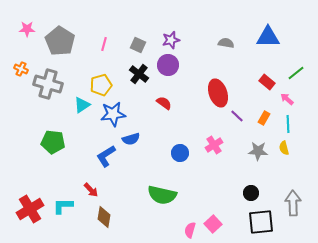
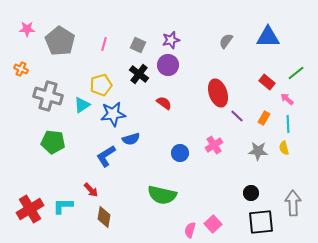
gray semicircle: moved 2 px up; rotated 63 degrees counterclockwise
gray cross: moved 12 px down
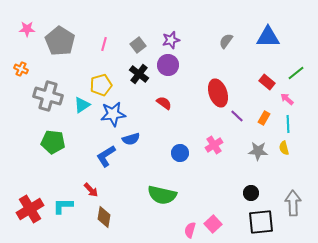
gray square: rotated 28 degrees clockwise
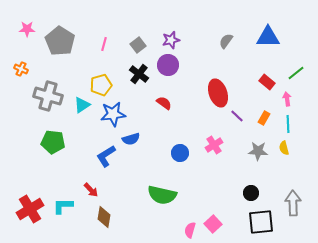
pink arrow: rotated 40 degrees clockwise
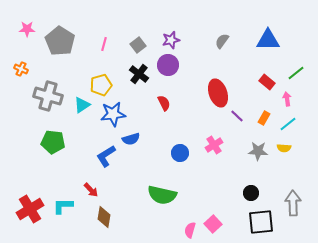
blue triangle: moved 3 px down
gray semicircle: moved 4 px left
red semicircle: rotated 28 degrees clockwise
cyan line: rotated 54 degrees clockwise
yellow semicircle: rotated 72 degrees counterclockwise
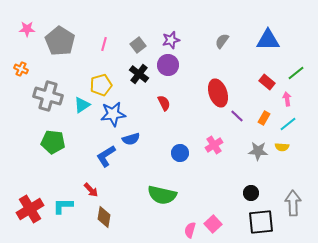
yellow semicircle: moved 2 px left, 1 px up
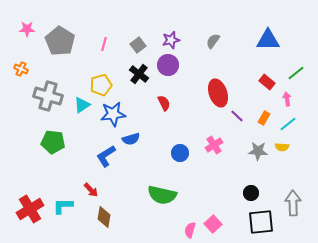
gray semicircle: moved 9 px left
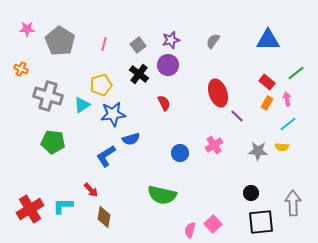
orange rectangle: moved 3 px right, 15 px up
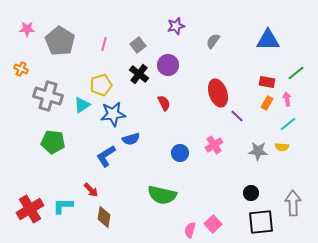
purple star: moved 5 px right, 14 px up
red rectangle: rotated 28 degrees counterclockwise
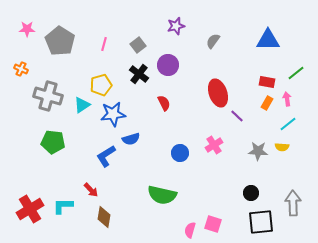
pink square: rotated 30 degrees counterclockwise
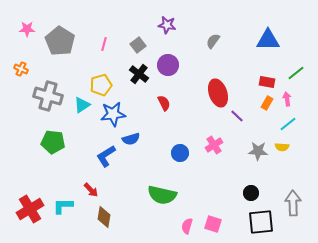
purple star: moved 9 px left, 1 px up; rotated 24 degrees clockwise
pink semicircle: moved 3 px left, 4 px up
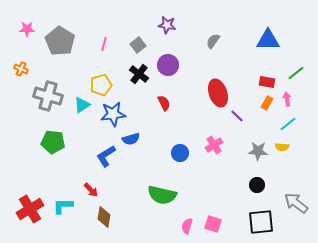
black circle: moved 6 px right, 8 px up
gray arrow: moved 3 px right; rotated 50 degrees counterclockwise
